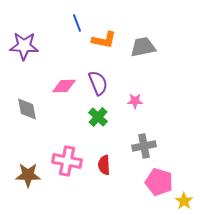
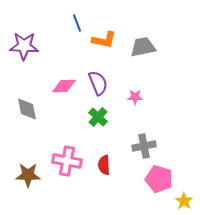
pink star: moved 4 px up
pink pentagon: moved 3 px up
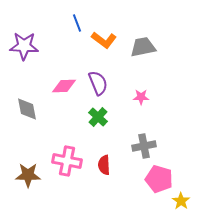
orange L-shape: rotated 25 degrees clockwise
pink star: moved 6 px right
yellow star: moved 3 px left
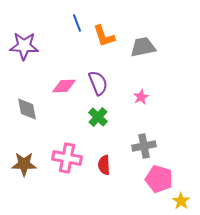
orange L-shape: moved 4 px up; rotated 35 degrees clockwise
pink star: rotated 28 degrees counterclockwise
pink cross: moved 3 px up
brown star: moved 4 px left, 11 px up
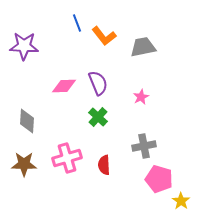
orange L-shape: rotated 20 degrees counterclockwise
gray diamond: moved 12 px down; rotated 15 degrees clockwise
pink cross: rotated 28 degrees counterclockwise
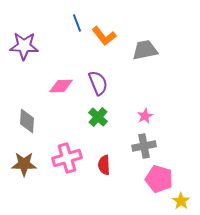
gray trapezoid: moved 2 px right, 3 px down
pink diamond: moved 3 px left
pink star: moved 4 px right, 19 px down
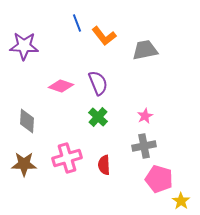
pink diamond: rotated 20 degrees clockwise
